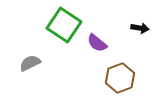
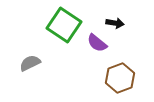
black arrow: moved 25 px left, 5 px up
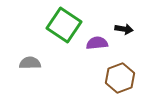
black arrow: moved 9 px right, 6 px down
purple semicircle: rotated 135 degrees clockwise
gray semicircle: rotated 25 degrees clockwise
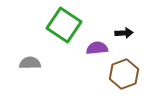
black arrow: moved 4 px down; rotated 12 degrees counterclockwise
purple semicircle: moved 5 px down
brown hexagon: moved 4 px right, 4 px up
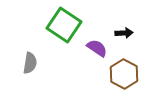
purple semicircle: rotated 40 degrees clockwise
gray semicircle: rotated 100 degrees clockwise
brown hexagon: rotated 12 degrees counterclockwise
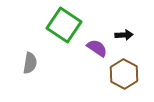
black arrow: moved 2 px down
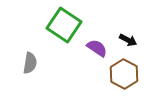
black arrow: moved 4 px right, 5 px down; rotated 30 degrees clockwise
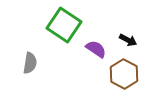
purple semicircle: moved 1 px left, 1 px down
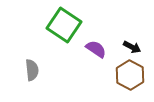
black arrow: moved 4 px right, 7 px down
gray semicircle: moved 2 px right, 7 px down; rotated 15 degrees counterclockwise
brown hexagon: moved 6 px right, 1 px down
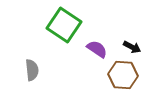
purple semicircle: moved 1 px right
brown hexagon: moved 7 px left; rotated 24 degrees counterclockwise
